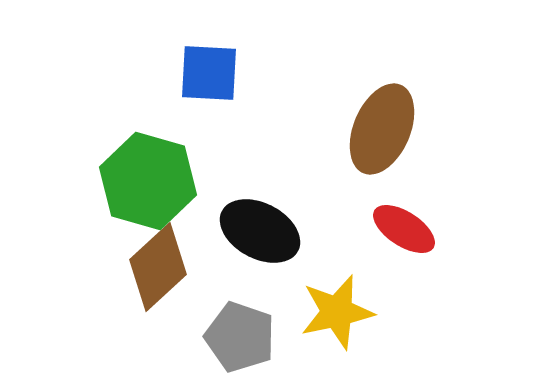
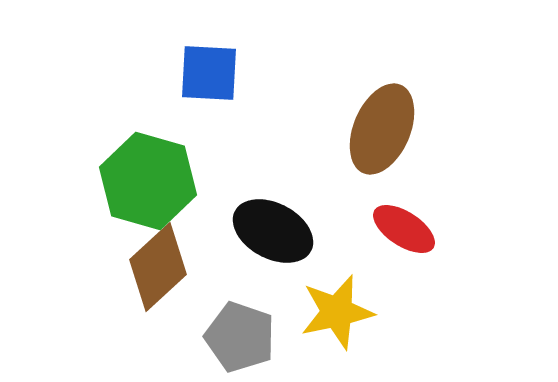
black ellipse: moved 13 px right
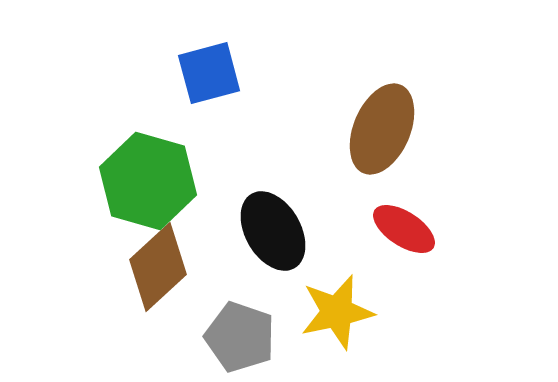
blue square: rotated 18 degrees counterclockwise
black ellipse: rotated 32 degrees clockwise
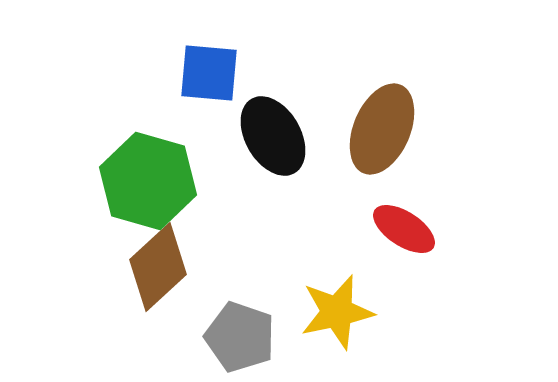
blue square: rotated 20 degrees clockwise
black ellipse: moved 95 px up
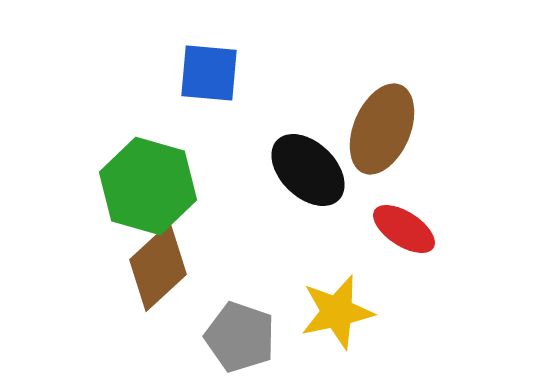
black ellipse: moved 35 px right, 34 px down; rotated 16 degrees counterclockwise
green hexagon: moved 5 px down
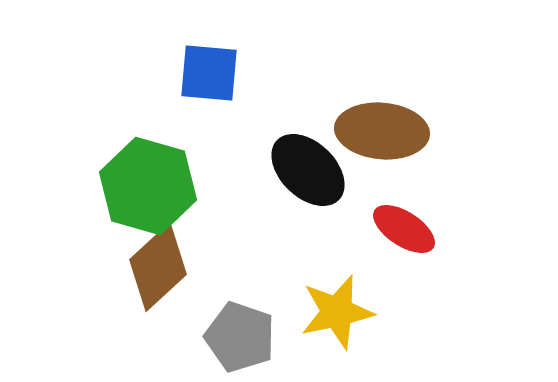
brown ellipse: moved 2 px down; rotated 72 degrees clockwise
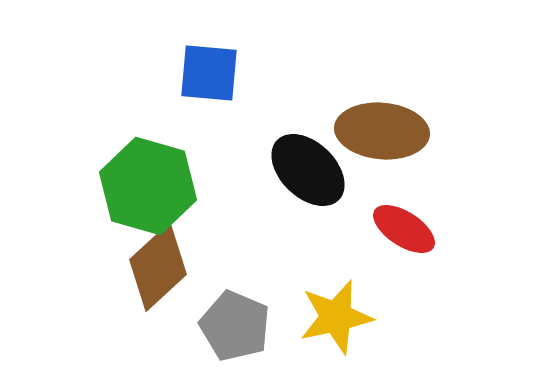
yellow star: moved 1 px left, 5 px down
gray pentagon: moved 5 px left, 11 px up; rotated 4 degrees clockwise
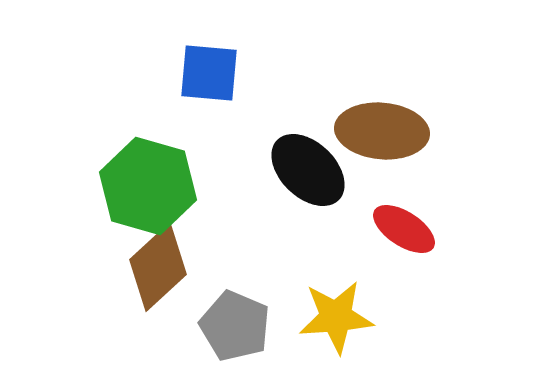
yellow star: rotated 8 degrees clockwise
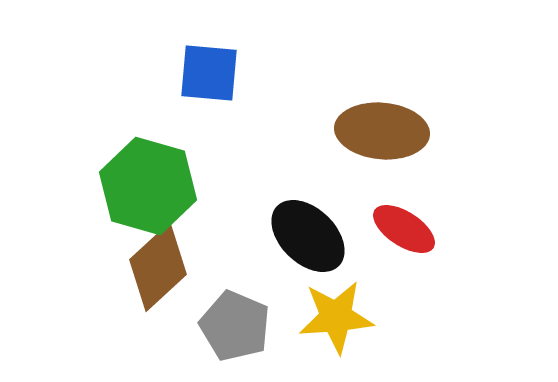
black ellipse: moved 66 px down
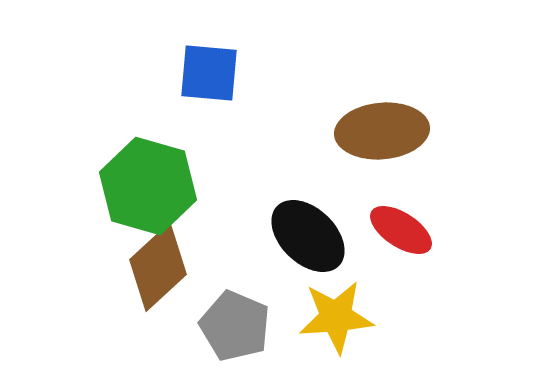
brown ellipse: rotated 10 degrees counterclockwise
red ellipse: moved 3 px left, 1 px down
